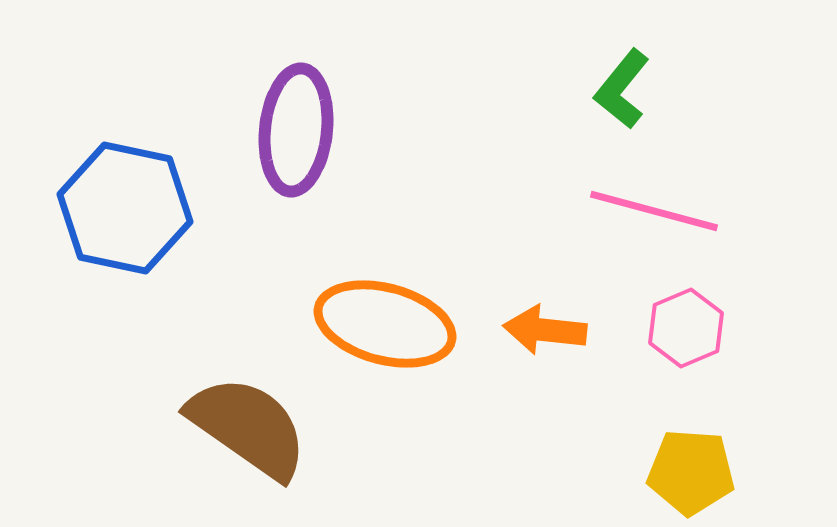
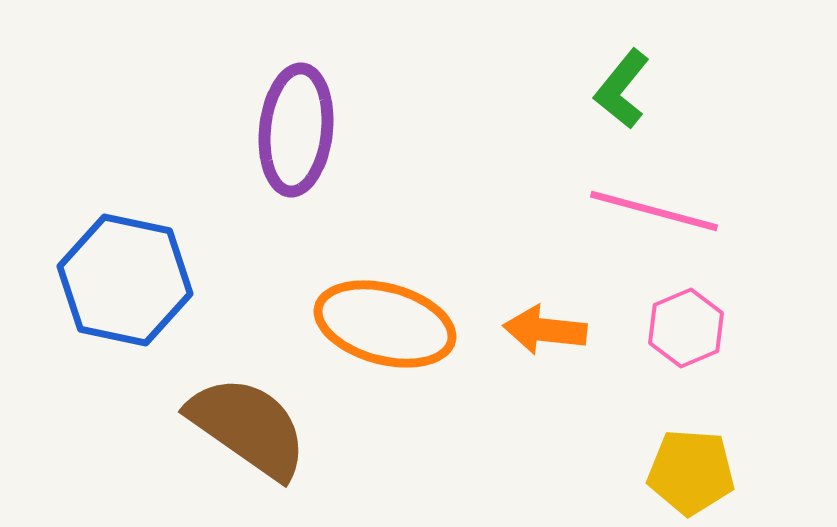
blue hexagon: moved 72 px down
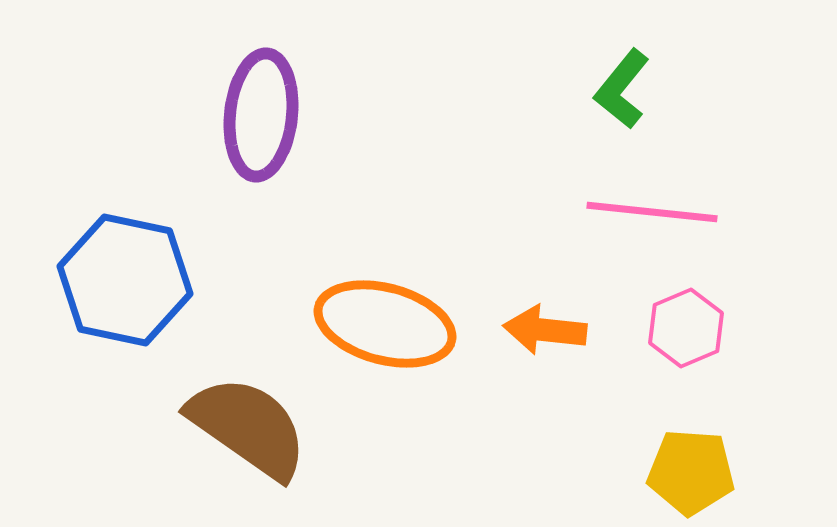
purple ellipse: moved 35 px left, 15 px up
pink line: moved 2 px left, 1 px down; rotated 9 degrees counterclockwise
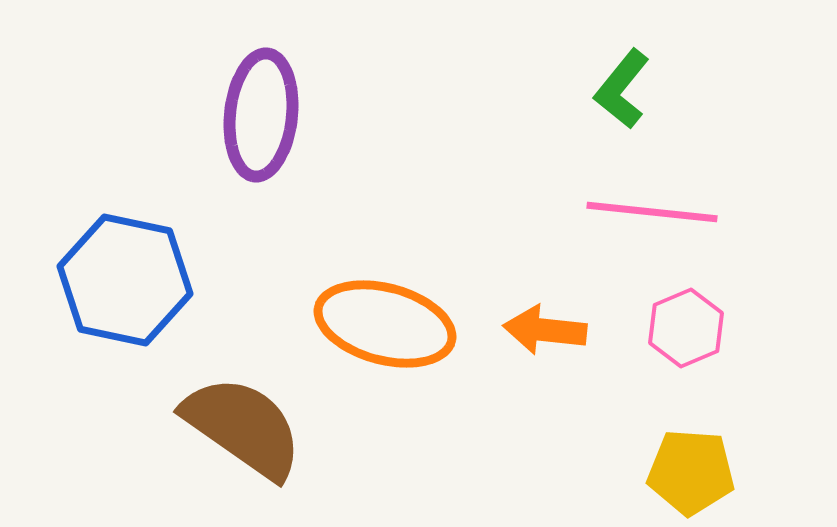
brown semicircle: moved 5 px left
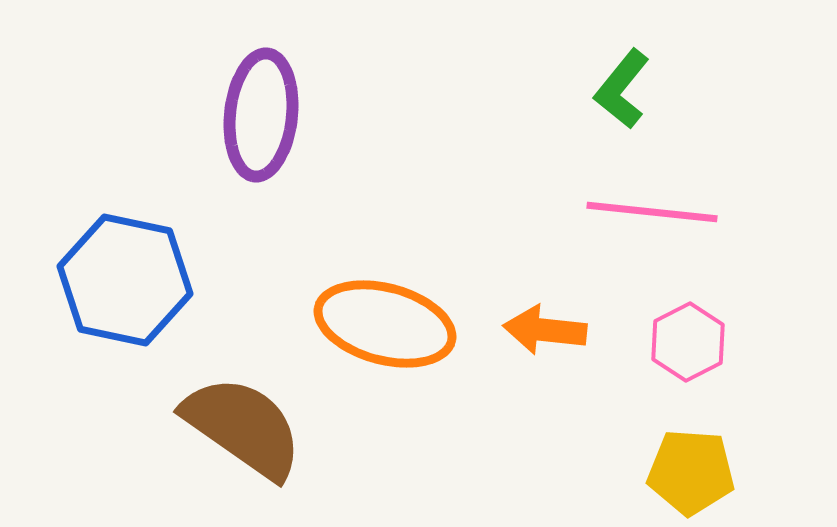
pink hexagon: moved 2 px right, 14 px down; rotated 4 degrees counterclockwise
